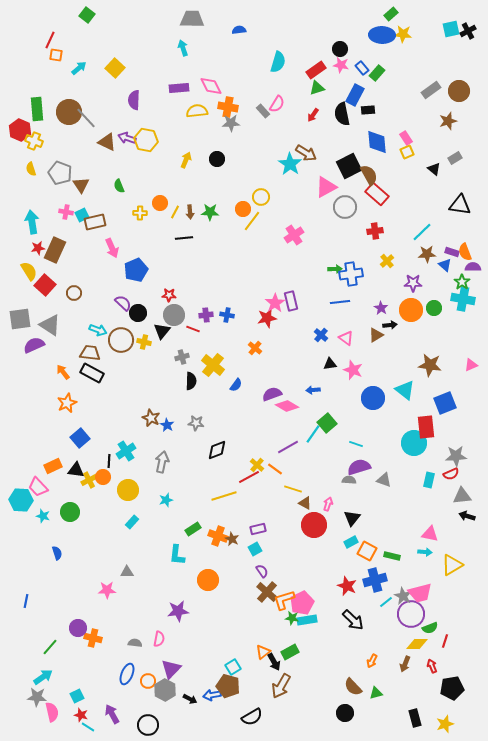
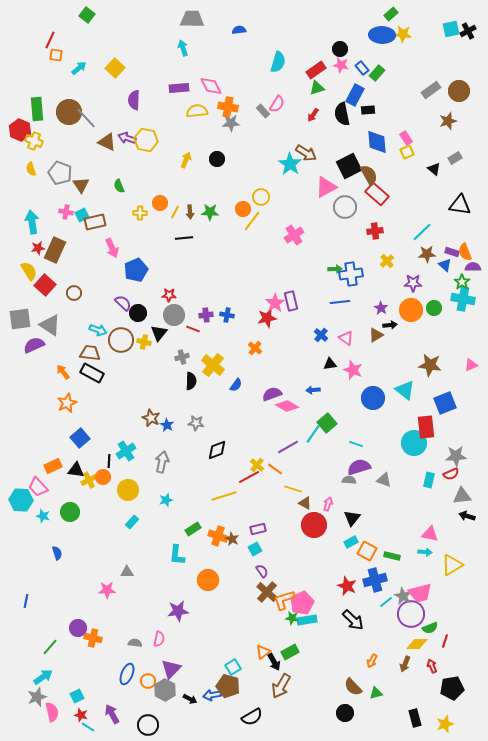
black triangle at (162, 331): moved 3 px left, 2 px down
gray star at (37, 697): rotated 24 degrees counterclockwise
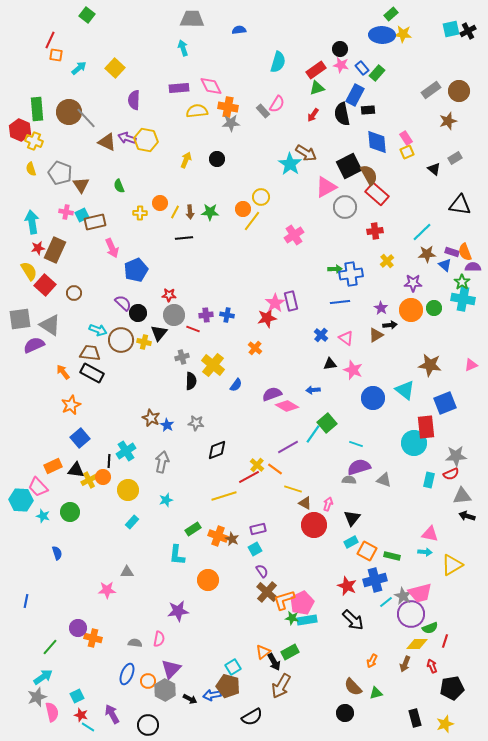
orange star at (67, 403): moved 4 px right, 2 px down
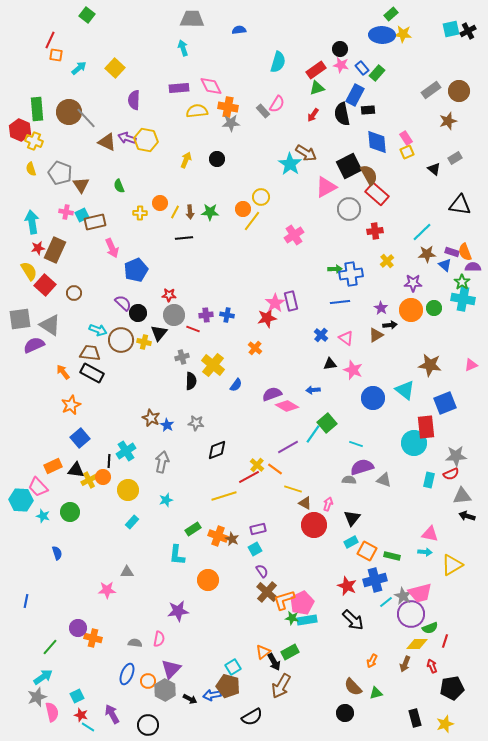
gray circle at (345, 207): moved 4 px right, 2 px down
purple semicircle at (359, 467): moved 3 px right
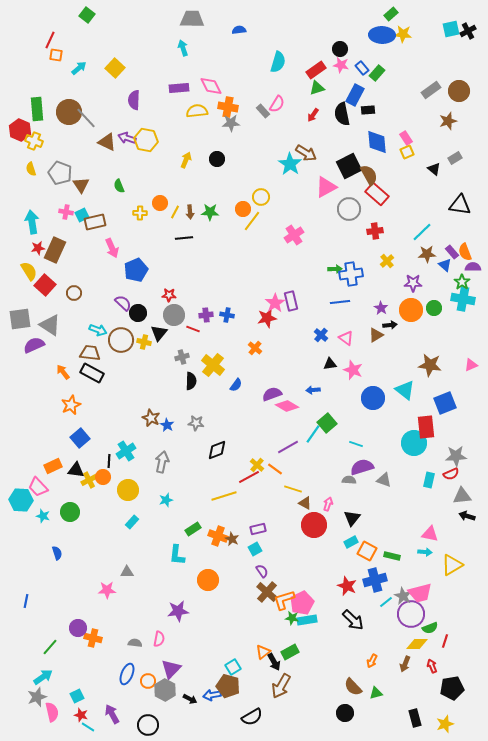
purple rectangle at (452, 252): rotated 32 degrees clockwise
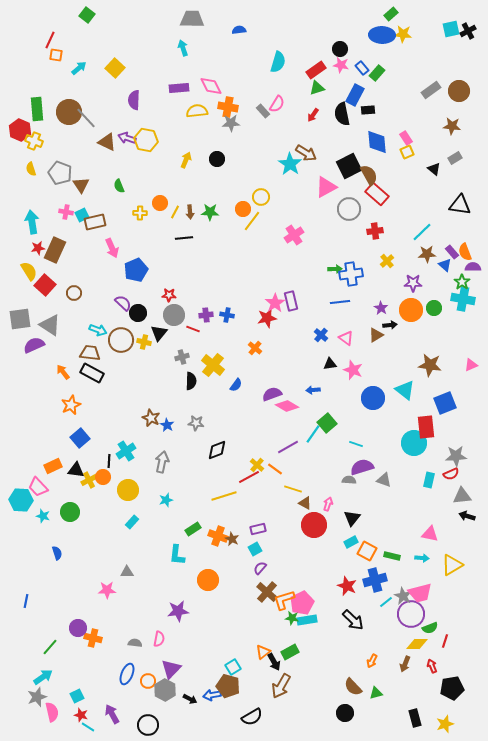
brown star at (448, 121): moved 4 px right, 5 px down; rotated 24 degrees clockwise
cyan arrow at (425, 552): moved 3 px left, 6 px down
purple semicircle at (262, 571): moved 2 px left, 3 px up; rotated 104 degrees counterclockwise
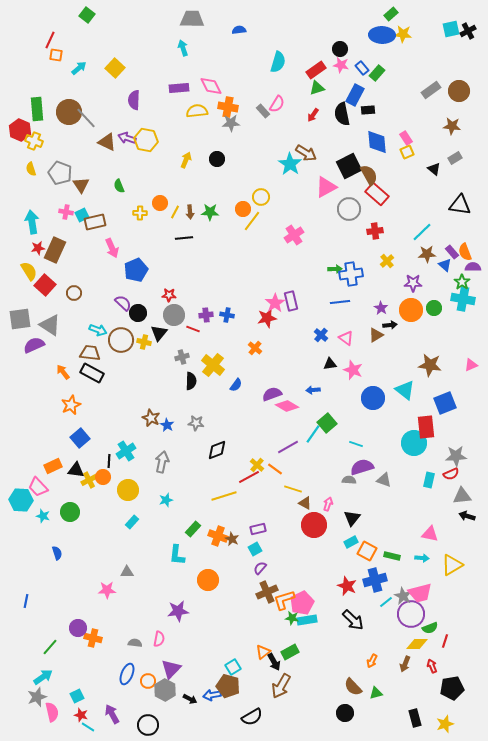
green rectangle at (193, 529): rotated 14 degrees counterclockwise
brown cross at (267, 592): rotated 25 degrees clockwise
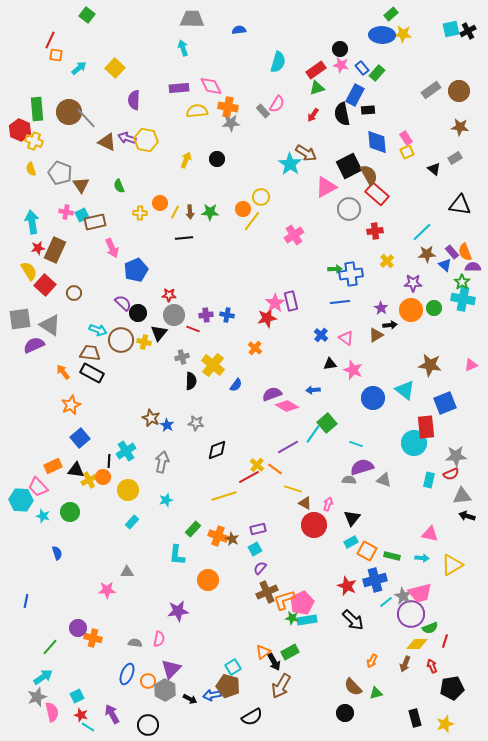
brown star at (452, 126): moved 8 px right, 1 px down
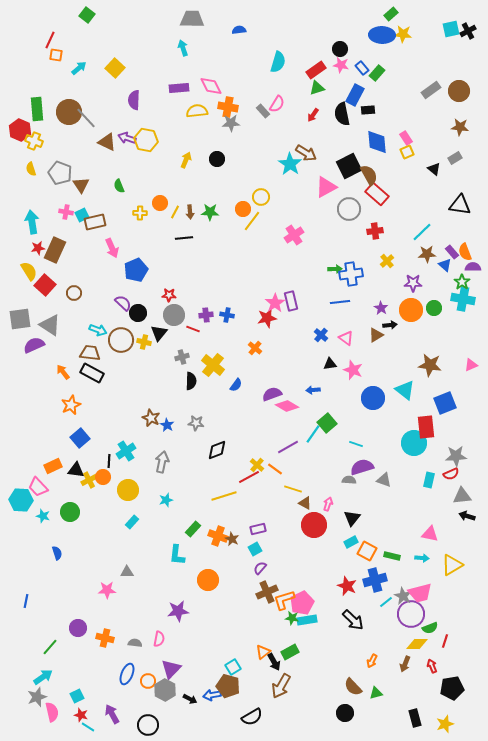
orange cross at (93, 638): moved 12 px right
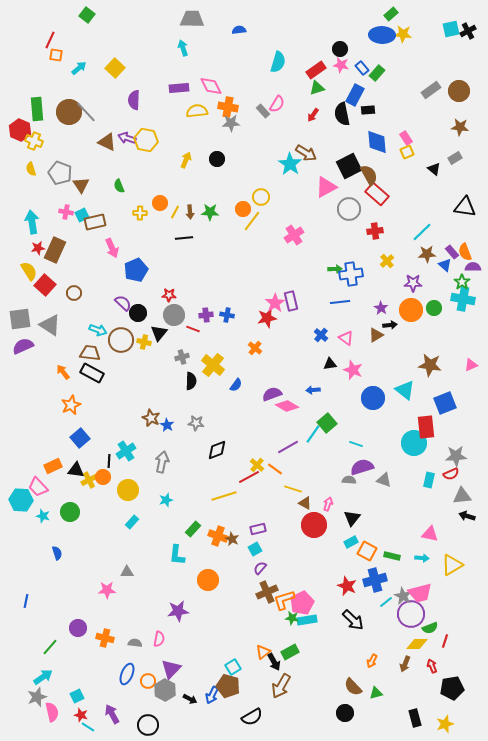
gray line at (86, 118): moved 6 px up
black triangle at (460, 205): moved 5 px right, 2 px down
purple semicircle at (34, 345): moved 11 px left, 1 px down
blue arrow at (212, 695): rotated 54 degrees counterclockwise
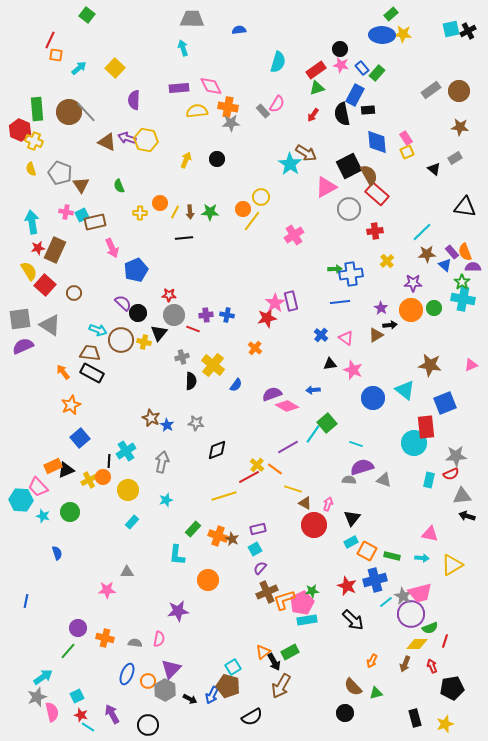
black triangle at (76, 470): moved 10 px left; rotated 30 degrees counterclockwise
green star at (292, 618): moved 20 px right, 27 px up; rotated 16 degrees counterclockwise
green line at (50, 647): moved 18 px right, 4 px down
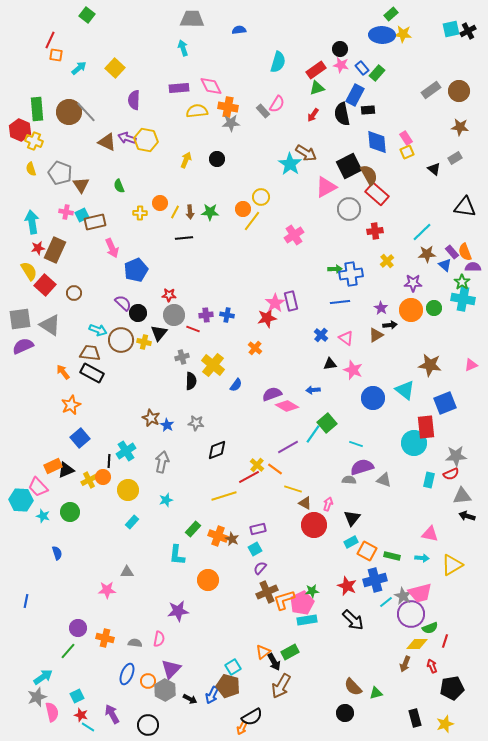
orange arrow at (372, 661): moved 130 px left, 67 px down
